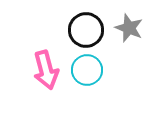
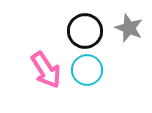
black circle: moved 1 px left, 1 px down
pink arrow: rotated 18 degrees counterclockwise
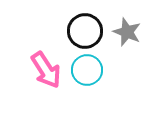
gray star: moved 2 px left, 4 px down
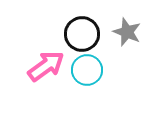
black circle: moved 3 px left, 3 px down
pink arrow: moved 4 px up; rotated 93 degrees counterclockwise
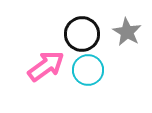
gray star: rotated 8 degrees clockwise
cyan circle: moved 1 px right
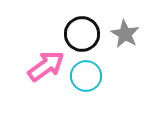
gray star: moved 2 px left, 2 px down
cyan circle: moved 2 px left, 6 px down
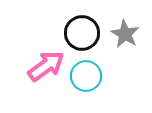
black circle: moved 1 px up
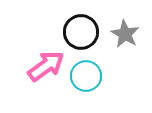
black circle: moved 1 px left, 1 px up
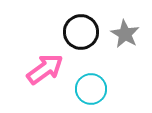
pink arrow: moved 1 px left, 3 px down
cyan circle: moved 5 px right, 13 px down
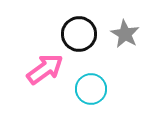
black circle: moved 2 px left, 2 px down
